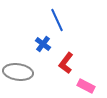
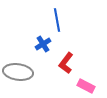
blue line: rotated 15 degrees clockwise
blue cross: rotated 21 degrees clockwise
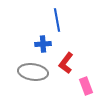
blue cross: rotated 28 degrees clockwise
gray ellipse: moved 15 px right
pink rectangle: rotated 42 degrees clockwise
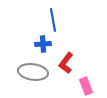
blue line: moved 4 px left
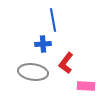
pink rectangle: rotated 66 degrees counterclockwise
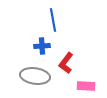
blue cross: moved 1 px left, 2 px down
gray ellipse: moved 2 px right, 4 px down
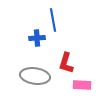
blue cross: moved 5 px left, 8 px up
red L-shape: rotated 20 degrees counterclockwise
pink rectangle: moved 4 px left, 1 px up
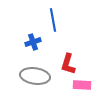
blue cross: moved 4 px left, 4 px down; rotated 14 degrees counterclockwise
red L-shape: moved 2 px right, 1 px down
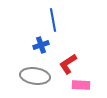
blue cross: moved 8 px right, 3 px down
red L-shape: rotated 40 degrees clockwise
pink rectangle: moved 1 px left
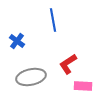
blue cross: moved 24 px left, 4 px up; rotated 35 degrees counterclockwise
gray ellipse: moved 4 px left, 1 px down; rotated 20 degrees counterclockwise
pink rectangle: moved 2 px right, 1 px down
